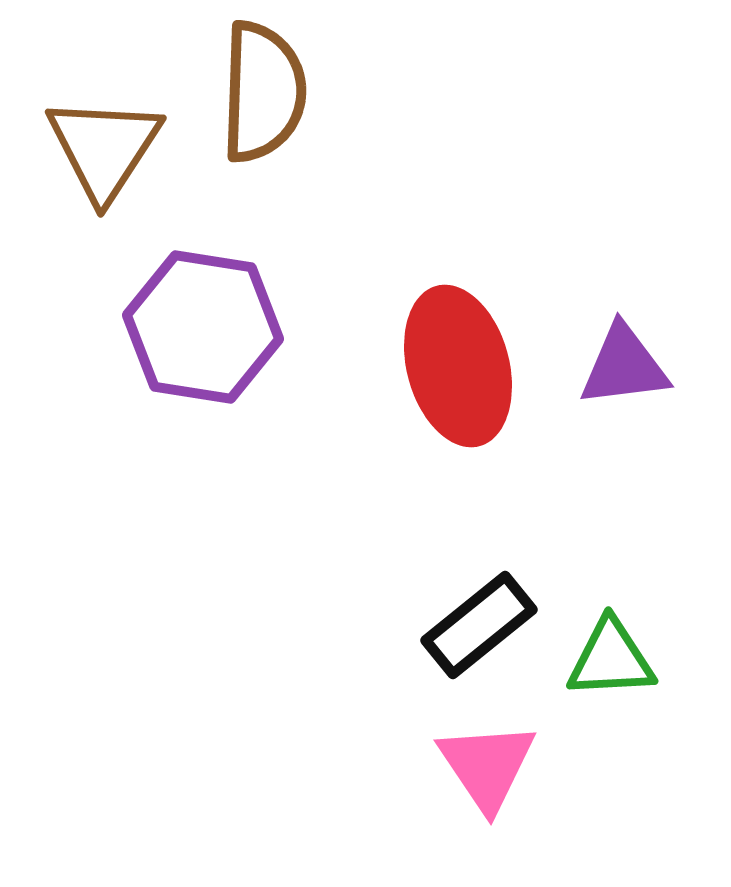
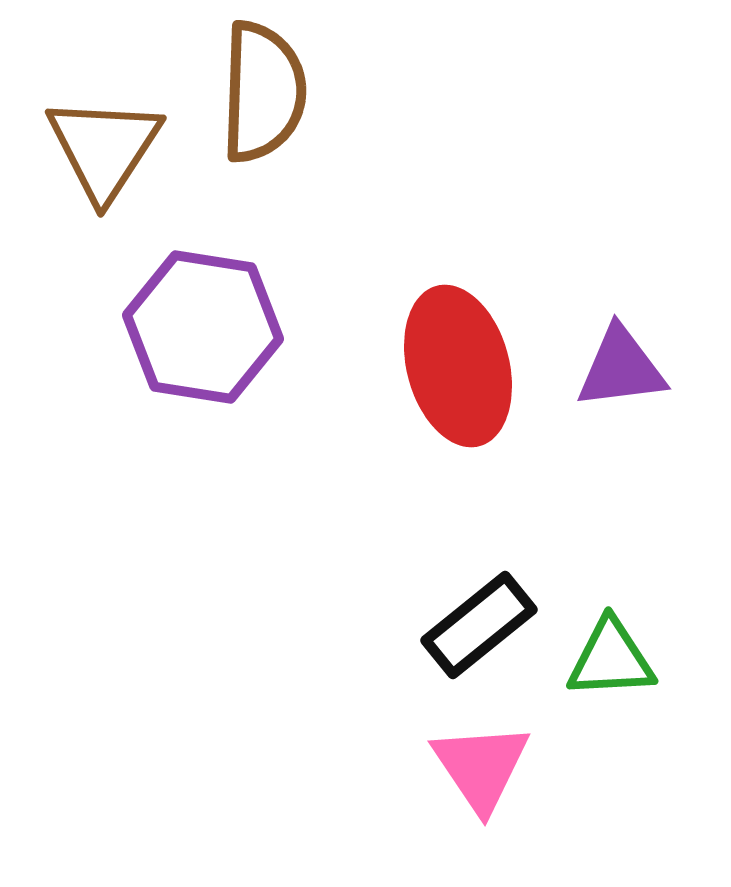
purple triangle: moved 3 px left, 2 px down
pink triangle: moved 6 px left, 1 px down
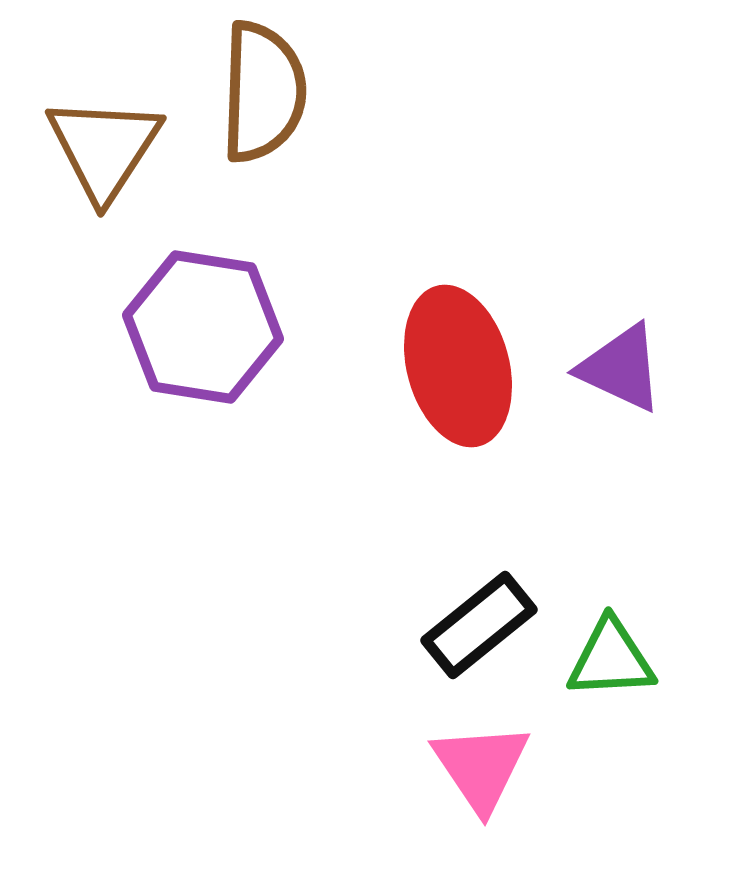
purple triangle: rotated 32 degrees clockwise
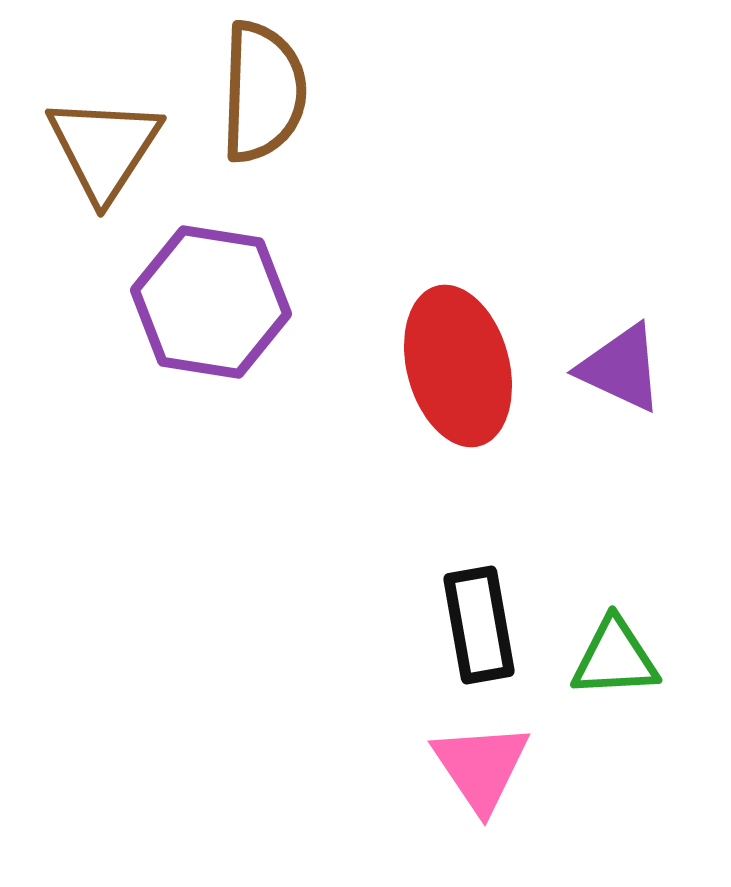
purple hexagon: moved 8 px right, 25 px up
black rectangle: rotated 61 degrees counterclockwise
green triangle: moved 4 px right, 1 px up
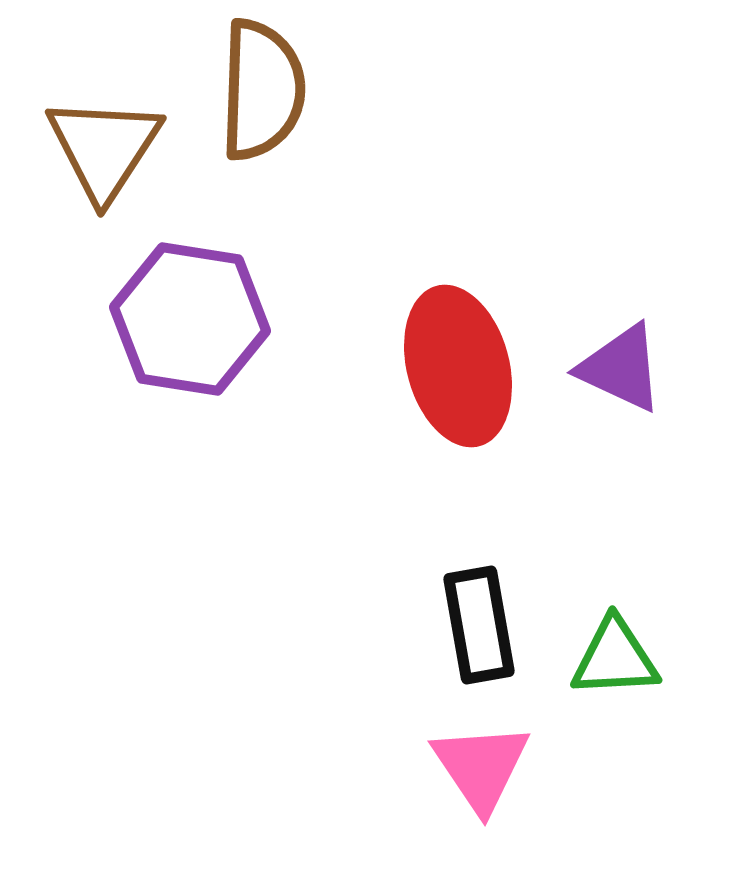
brown semicircle: moved 1 px left, 2 px up
purple hexagon: moved 21 px left, 17 px down
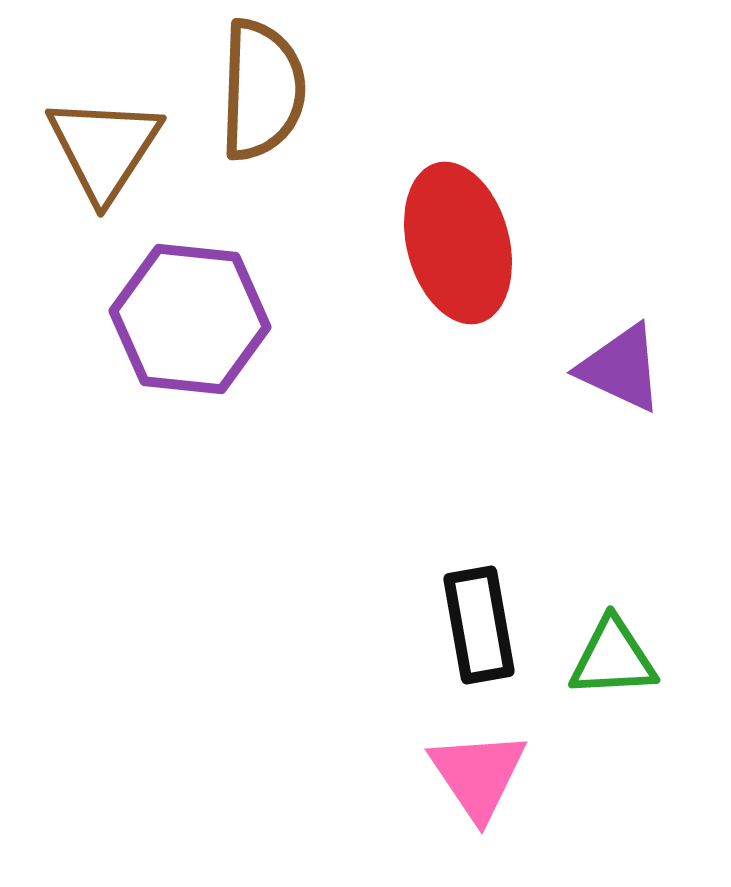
purple hexagon: rotated 3 degrees counterclockwise
red ellipse: moved 123 px up
green triangle: moved 2 px left
pink triangle: moved 3 px left, 8 px down
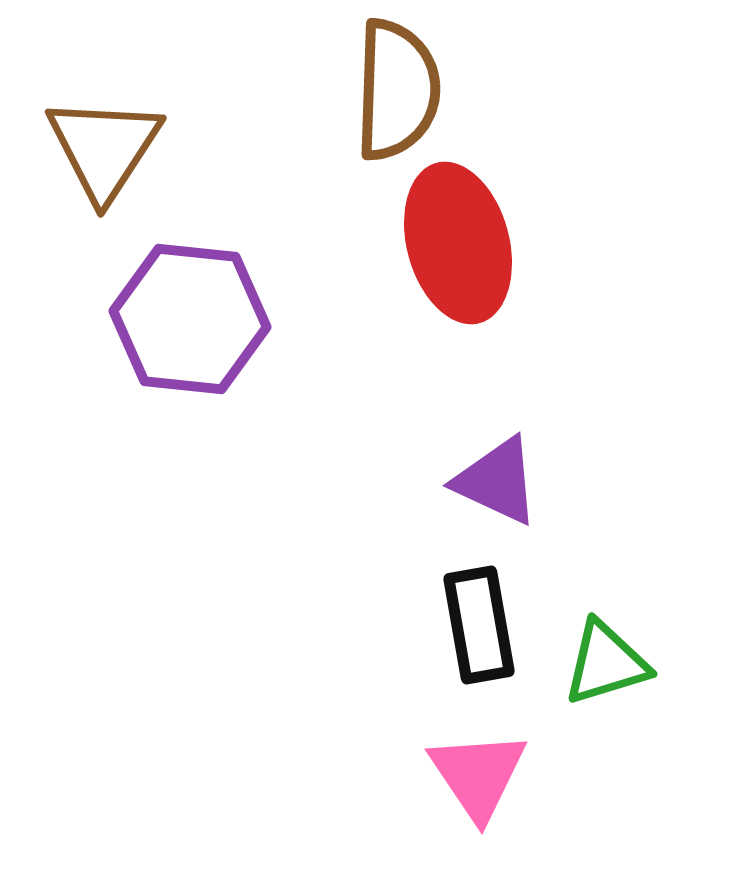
brown semicircle: moved 135 px right
purple triangle: moved 124 px left, 113 px down
green triangle: moved 7 px left, 5 px down; rotated 14 degrees counterclockwise
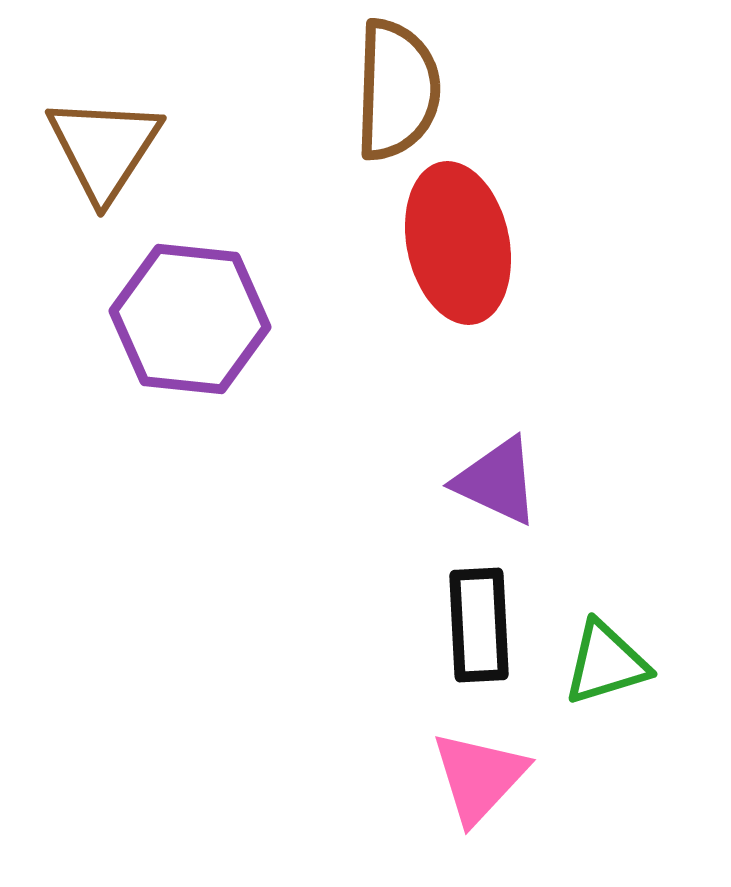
red ellipse: rotated 3 degrees clockwise
black rectangle: rotated 7 degrees clockwise
pink triangle: moved 1 px right, 2 px down; rotated 17 degrees clockwise
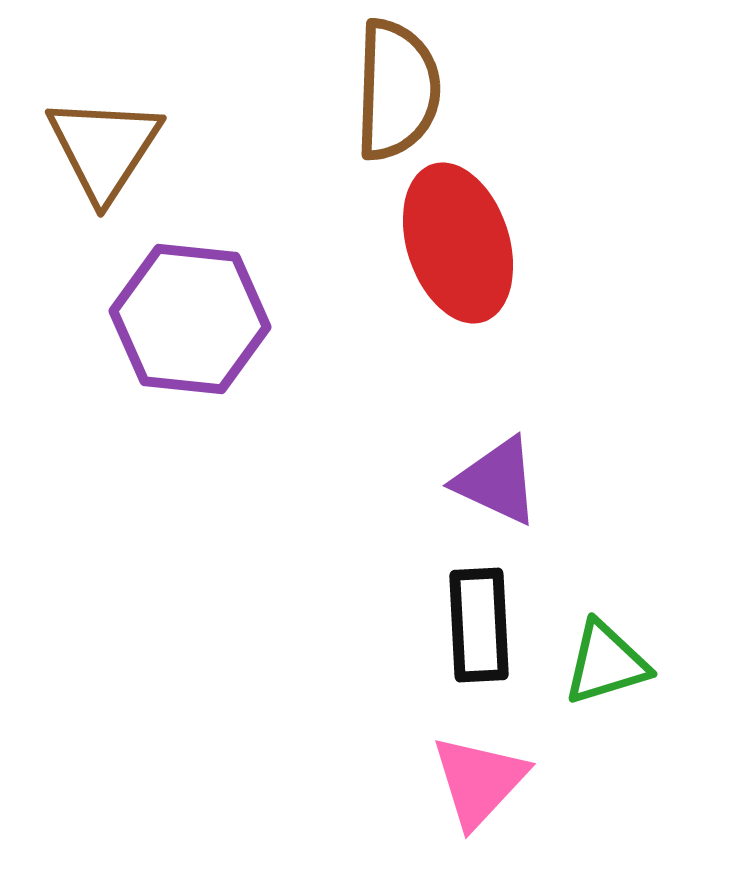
red ellipse: rotated 6 degrees counterclockwise
pink triangle: moved 4 px down
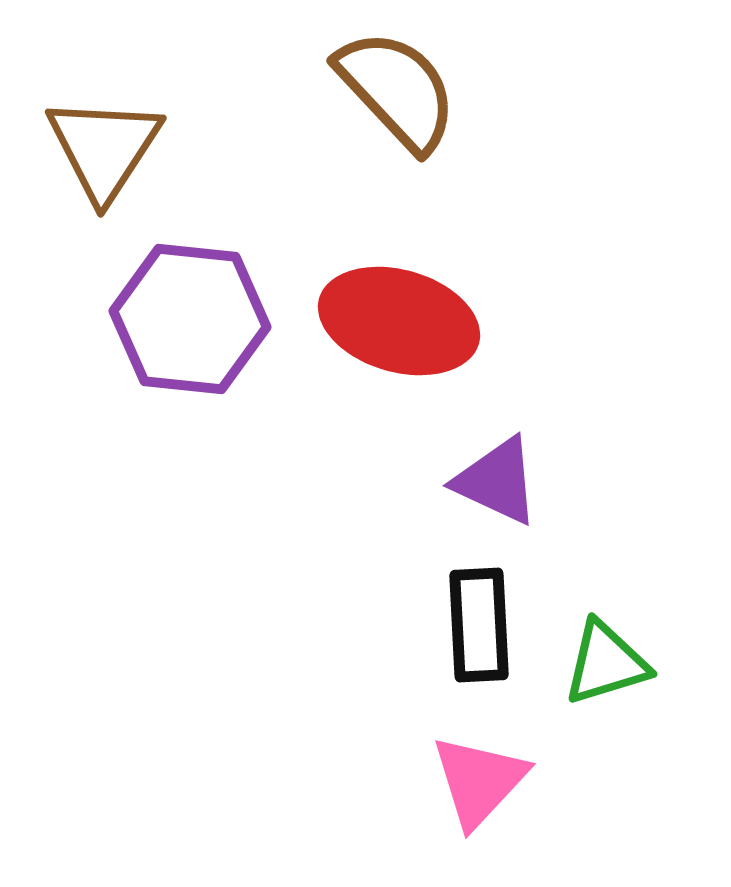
brown semicircle: rotated 45 degrees counterclockwise
red ellipse: moved 59 px left, 78 px down; rotated 56 degrees counterclockwise
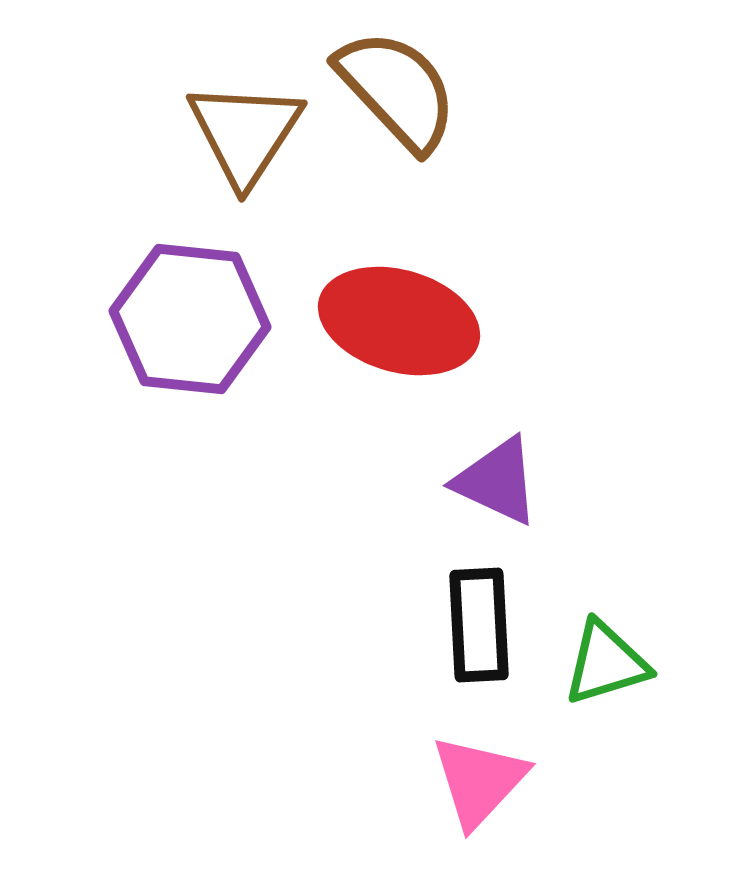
brown triangle: moved 141 px right, 15 px up
